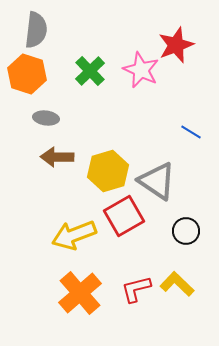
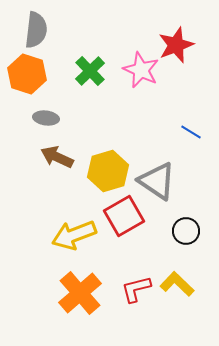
brown arrow: rotated 24 degrees clockwise
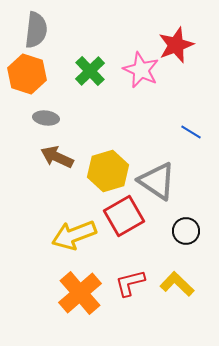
red L-shape: moved 6 px left, 6 px up
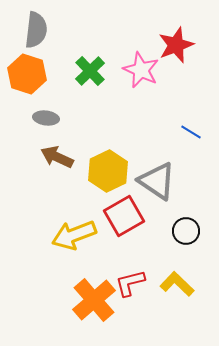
yellow hexagon: rotated 9 degrees counterclockwise
orange cross: moved 14 px right, 7 px down
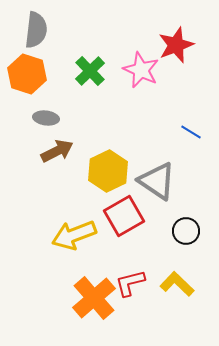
brown arrow: moved 6 px up; rotated 128 degrees clockwise
orange cross: moved 2 px up
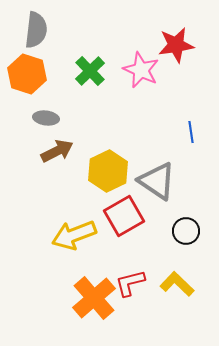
red star: rotated 12 degrees clockwise
blue line: rotated 50 degrees clockwise
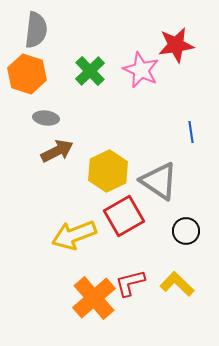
gray triangle: moved 2 px right
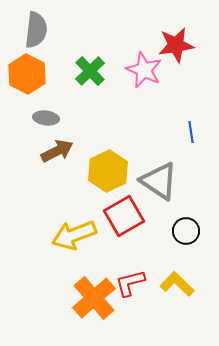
pink star: moved 3 px right
orange hexagon: rotated 9 degrees clockwise
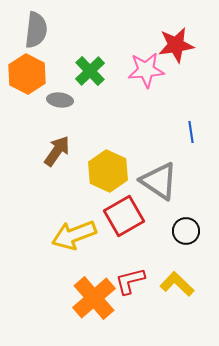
pink star: moved 2 px right; rotated 30 degrees counterclockwise
gray ellipse: moved 14 px right, 18 px up
brown arrow: rotated 28 degrees counterclockwise
yellow hexagon: rotated 9 degrees counterclockwise
red L-shape: moved 2 px up
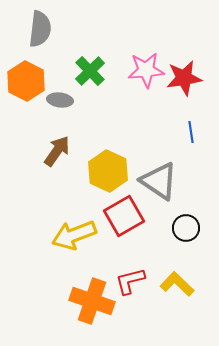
gray semicircle: moved 4 px right, 1 px up
red star: moved 8 px right, 33 px down
orange hexagon: moved 1 px left, 7 px down
black circle: moved 3 px up
orange cross: moved 2 px left, 3 px down; rotated 30 degrees counterclockwise
